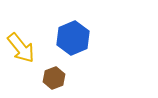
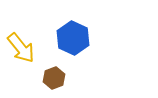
blue hexagon: rotated 12 degrees counterclockwise
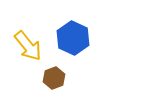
yellow arrow: moved 7 px right, 2 px up
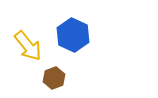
blue hexagon: moved 3 px up
